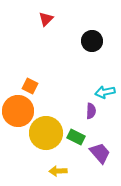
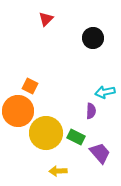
black circle: moved 1 px right, 3 px up
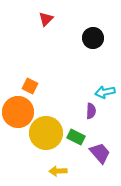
orange circle: moved 1 px down
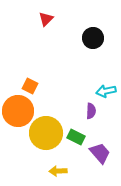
cyan arrow: moved 1 px right, 1 px up
orange circle: moved 1 px up
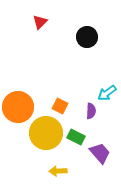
red triangle: moved 6 px left, 3 px down
black circle: moved 6 px left, 1 px up
orange square: moved 30 px right, 20 px down
cyan arrow: moved 1 px right, 2 px down; rotated 24 degrees counterclockwise
orange circle: moved 4 px up
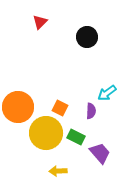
orange square: moved 2 px down
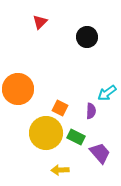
orange circle: moved 18 px up
yellow arrow: moved 2 px right, 1 px up
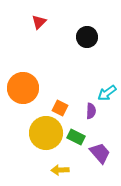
red triangle: moved 1 px left
orange circle: moved 5 px right, 1 px up
